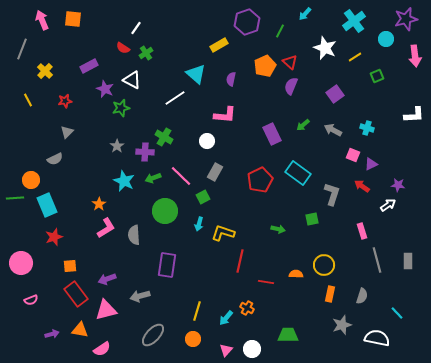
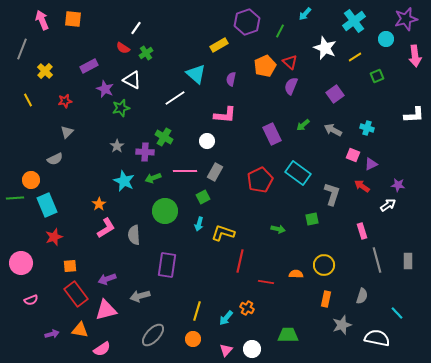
pink line at (181, 176): moved 4 px right, 5 px up; rotated 45 degrees counterclockwise
orange rectangle at (330, 294): moved 4 px left, 5 px down
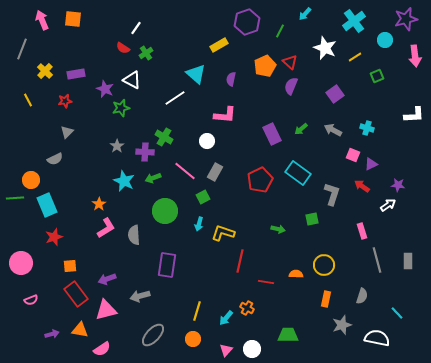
cyan circle at (386, 39): moved 1 px left, 1 px down
purple rectangle at (89, 66): moved 13 px left, 8 px down; rotated 18 degrees clockwise
green arrow at (303, 125): moved 2 px left, 4 px down
pink line at (185, 171): rotated 40 degrees clockwise
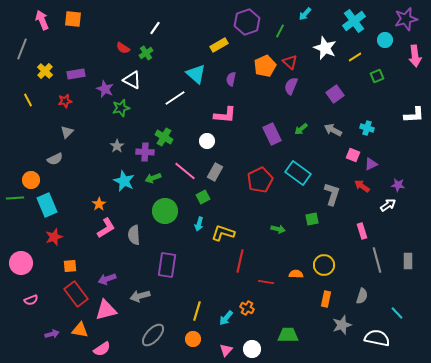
white line at (136, 28): moved 19 px right
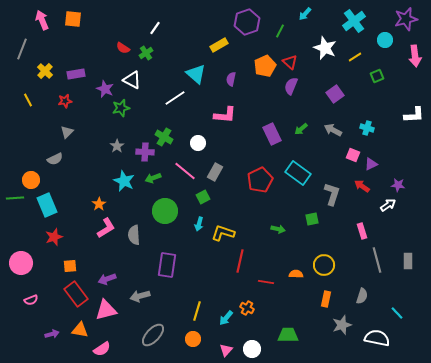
white circle at (207, 141): moved 9 px left, 2 px down
